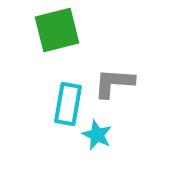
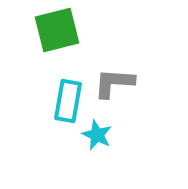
cyan rectangle: moved 3 px up
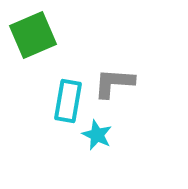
green square: moved 24 px left, 5 px down; rotated 9 degrees counterclockwise
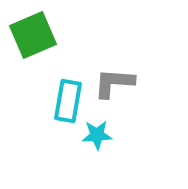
cyan star: rotated 28 degrees counterclockwise
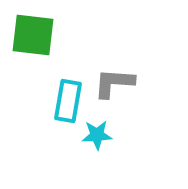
green square: rotated 30 degrees clockwise
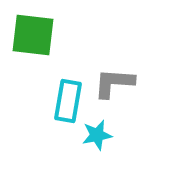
cyan star: rotated 8 degrees counterclockwise
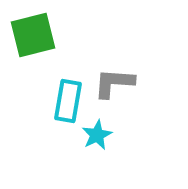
green square: rotated 21 degrees counterclockwise
cyan star: rotated 16 degrees counterclockwise
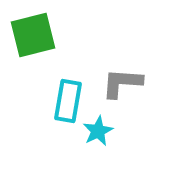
gray L-shape: moved 8 px right
cyan star: moved 1 px right, 4 px up
